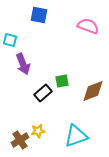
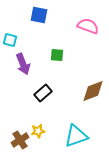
green square: moved 5 px left, 26 px up; rotated 16 degrees clockwise
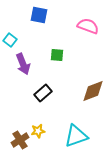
cyan square: rotated 24 degrees clockwise
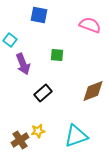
pink semicircle: moved 2 px right, 1 px up
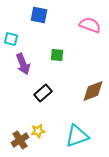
cyan square: moved 1 px right, 1 px up; rotated 24 degrees counterclockwise
cyan triangle: moved 1 px right
